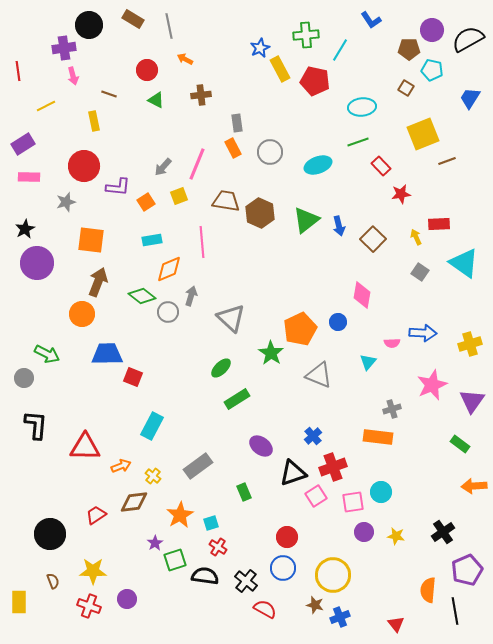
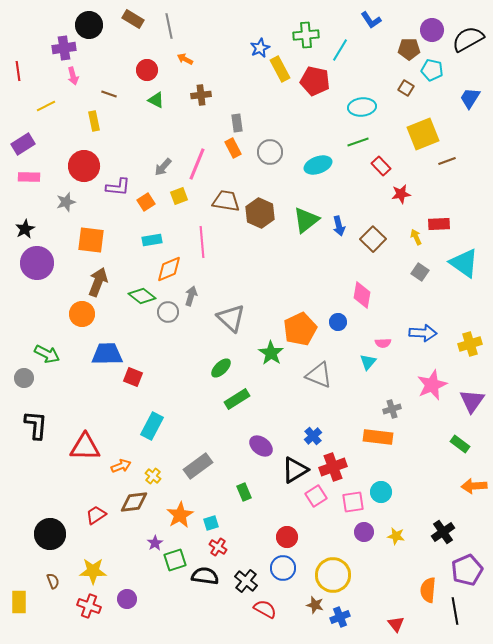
pink semicircle at (392, 343): moved 9 px left
black triangle at (293, 473): moved 2 px right, 3 px up; rotated 12 degrees counterclockwise
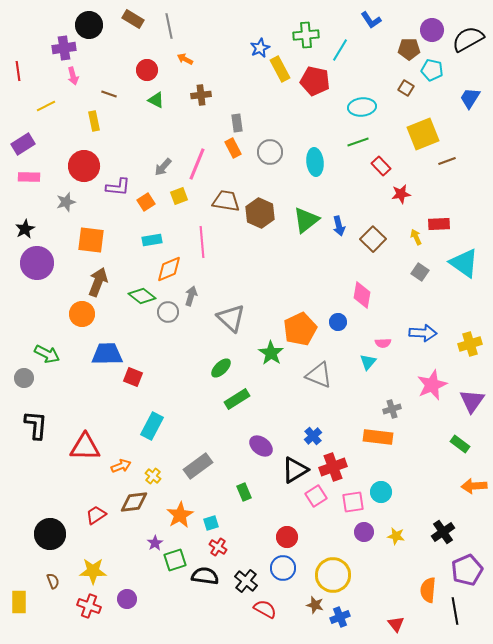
cyan ellipse at (318, 165): moved 3 px left, 3 px up; rotated 76 degrees counterclockwise
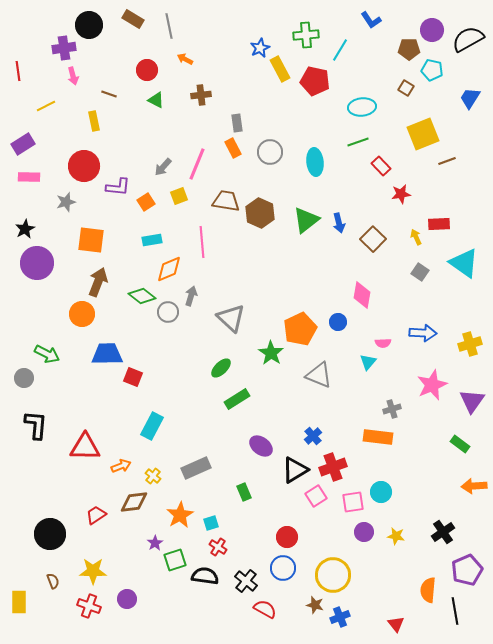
blue arrow at (339, 226): moved 3 px up
gray rectangle at (198, 466): moved 2 px left, 2 px down; rotated 12 degrees clockwise
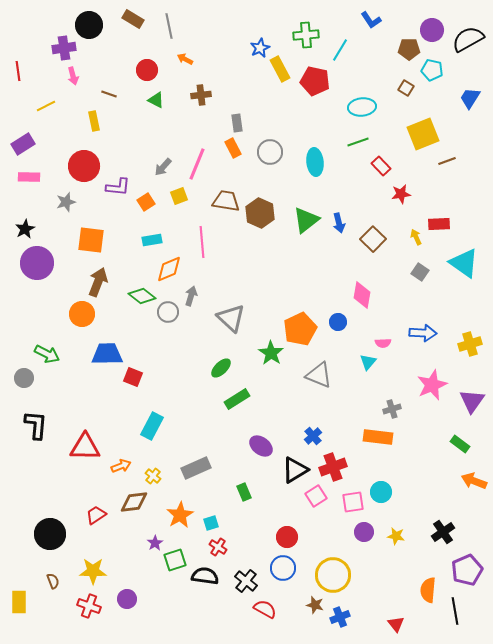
orange arrow at (474, 486): moved 5 px up; rotated 25 degrees clockwise
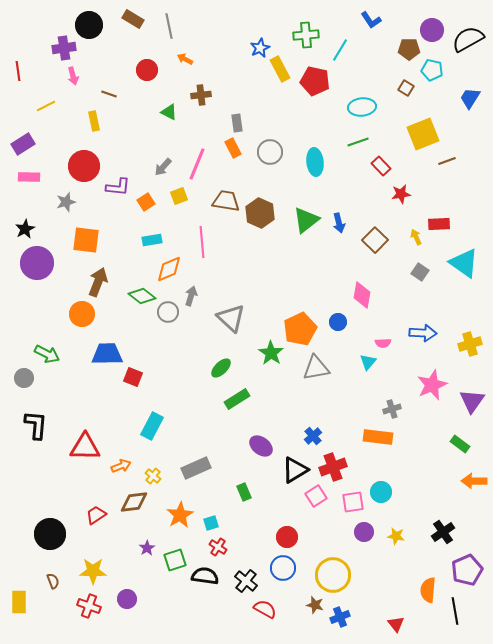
green triangle at (156, 100): moved 13 px right, 12 px down
brown square at (373, 239): moved 2 px right, 1 px down
orange square at (91, 240): moved 5 px left
gray triangle at (319, 375): moved 3 px left, 7 px up; rotated 32 degrees counterclockwise
orange arrow at (474, 481): rotated 20 degrees counterclockwise
purple star at (155, 543): moved 8 px left, 5 px down
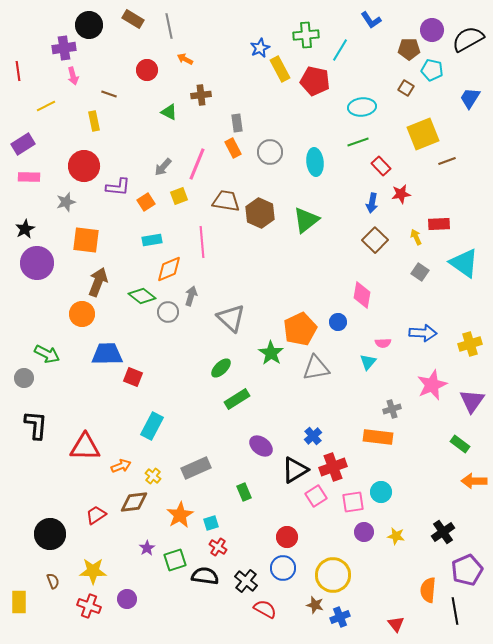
blue arrow at (339, 223): moved 33 px right, 20 px up; rotated 24 degrees clockwise
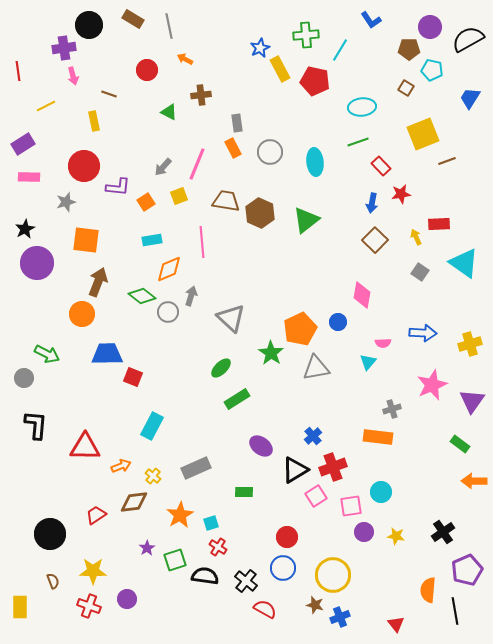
purple circle at (432, 30): moved 2 px left, 3 px up
green rectangle at (244, 492): rotated 66 degrees counterclockwise
pink square at (353, 502): moved 2 px left, 4 px down
yellow rectangle at (19, 602): moved 1 px right, 5 px down
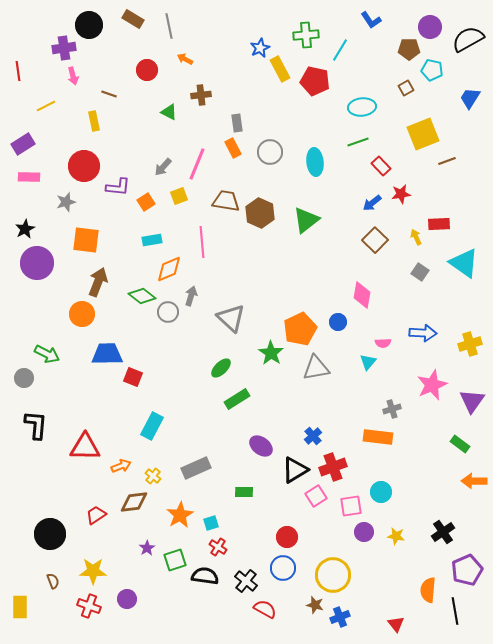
brown square at (406, 88): rotated 28 degrees clockwise
blue arrow at (372, 203): rotated 42 degrees clockwise
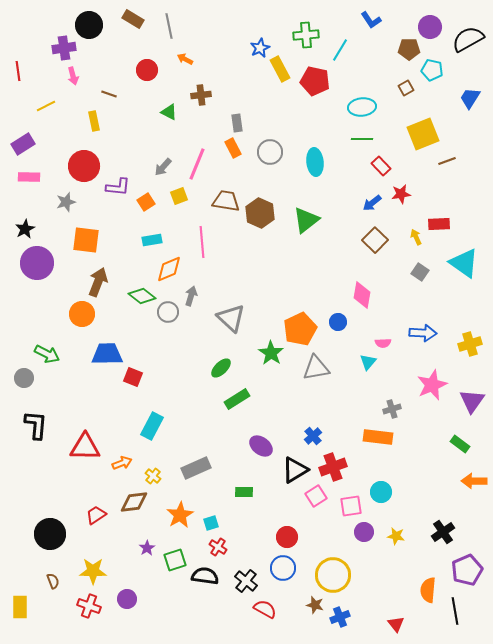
green line at (358, 142): moved 4 px right, 3 px up; rotated 20 degrees clockwise
orange arrow at (121, 466): moved 1 px right, 3 px up
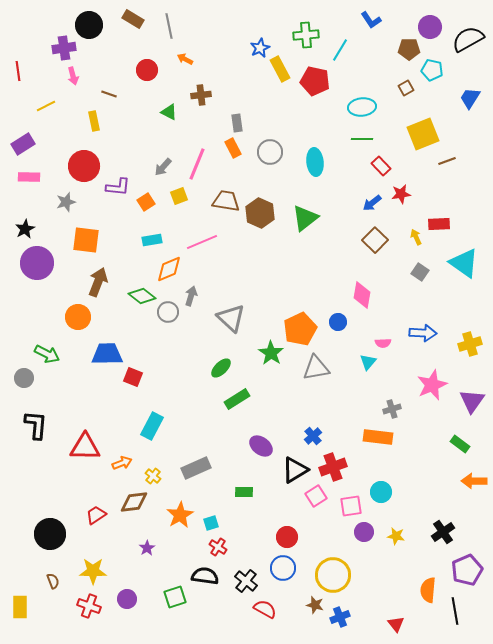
green triangle at (306, 220): moved 1 px left, 2 px up
pink line at (202, 242): rotated 72 degrees clockwise
orange circle at (82, 314): moved 4 px left, 3 px down
green square at (175, 560): moved 37 px down
